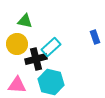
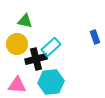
cyan hexagon: rotated 20 degrees counterclockwise
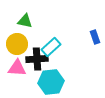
black cross: moved 1 px right; rotated 10 degrees clockwise
pink triangle: moved 17 px up
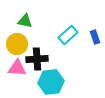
cyan rectangle: moved 17 px right, 12 px up
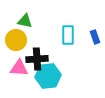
cyan rectangle: rotated 48 degrees counterclockwise
yellow circle: moved 1 px left, 4 px up
pink triangle: moved 2 px right
cyan hexagon: moved 3 px left, 6 px up
